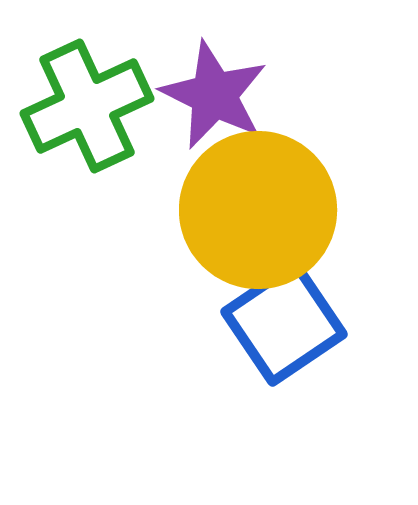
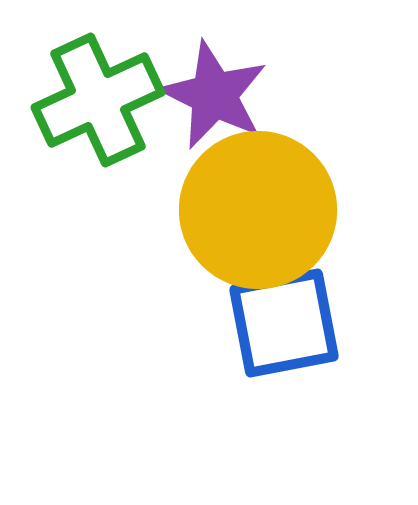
green cross: moved 11 px right, 6 px up
blue square: rotated 23 degrees clockwise
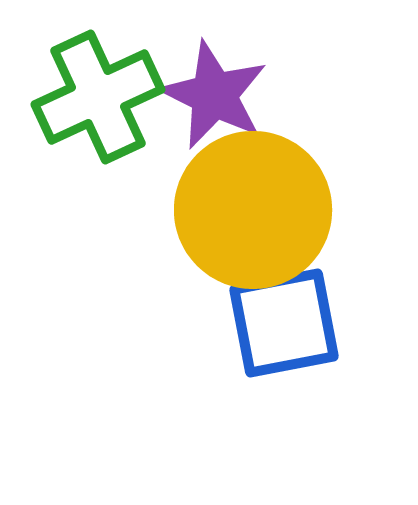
green cross: moved 3 px up
yellow circle: moved 5 px left
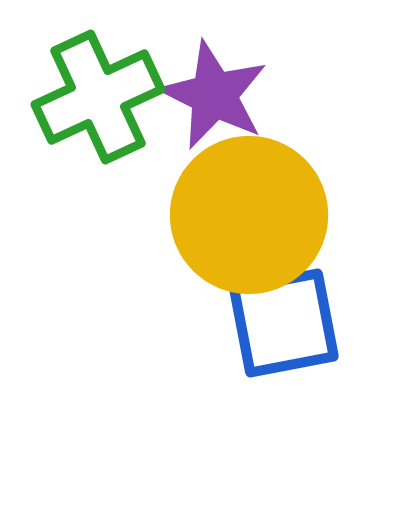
yellow circle: moved 4 px left, 5 px down
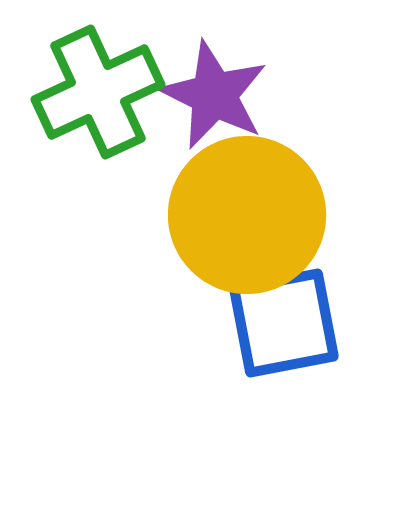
green cross: moved 5 px up
yellow circle: moved 2 px left
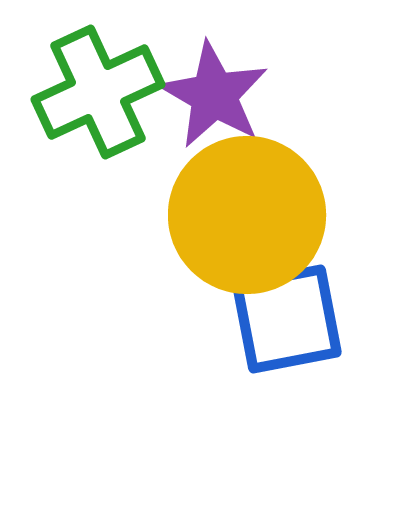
purple star: rotated 4 degrees clockwise
blue square: moved 3 px right, 4 px up
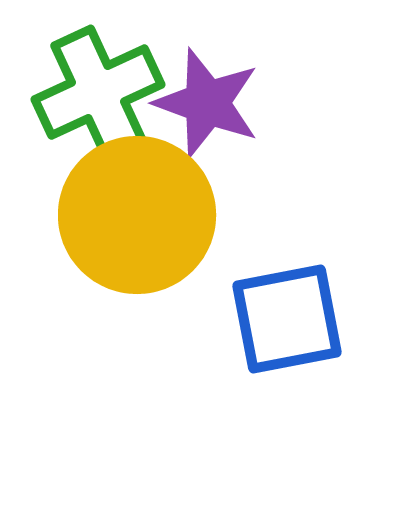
purple star: moved 7 px left, 8 px down; rotated 10 degrees counterclockwise
yellow circle: moved 110 px left
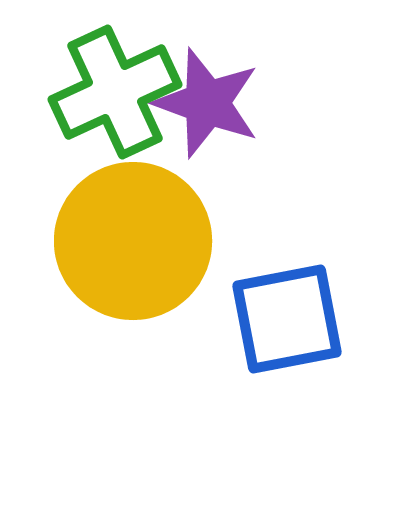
green cross: moved 17 px right
yellow circle: moved 4 px left, 26 px down
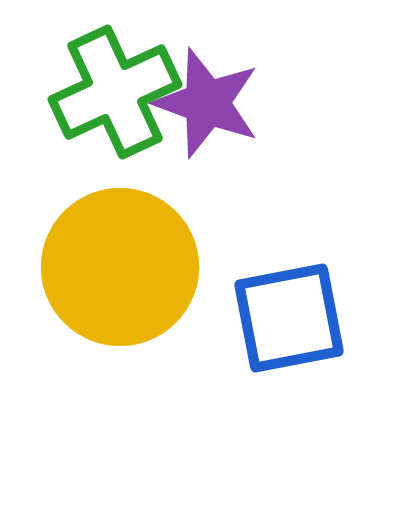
yellow circle: moved 13 px left, 26 px down
blue square: moved 2 px right, 1 px up
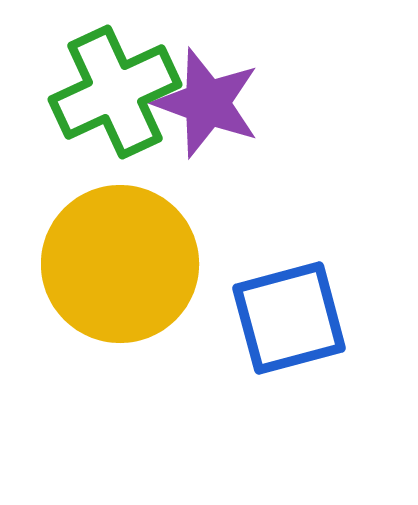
yellow circle: moved 3 px up
blue square: rotated 4 degrees counterclockwise
